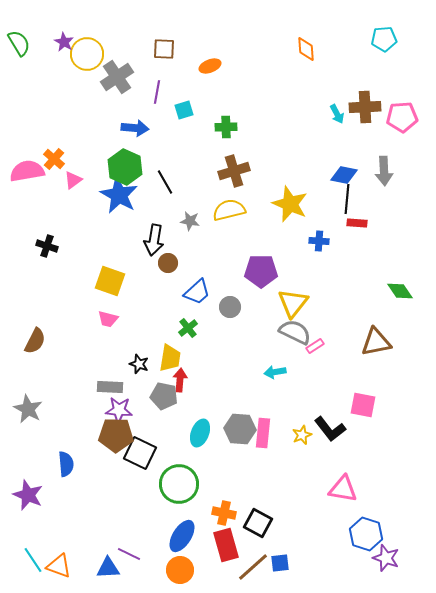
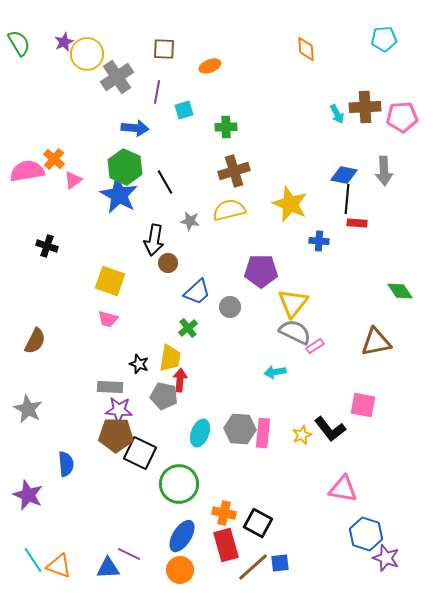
purple star at (64, 42): rotated 18 degrees clockwise
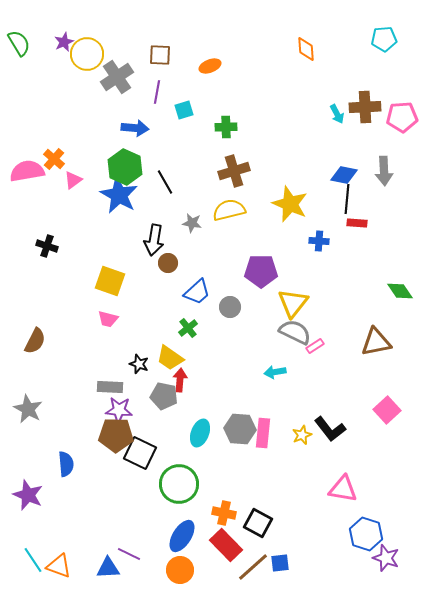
brown square at (164, 49): moved 4 px left, 6 px down
gray star at (190, 221): moved 2 px right, 2 px down
yellow trapezoid at (170, 358): rotated 116 degrees clockwise
pink square at (363, 405): moved 24 px right, 5 px down; rotated 36 degrees clockwise
red rectangle at (226, 545): rotated 28 degrees counterclockwise
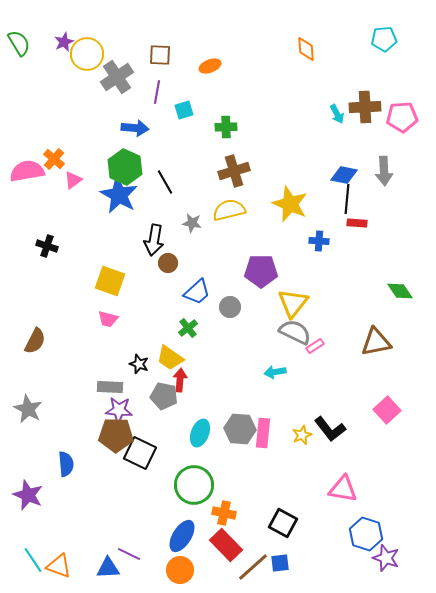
green circle at (179, 484): moved 15 px right, 1 px down
black square at (258, 523): moved 25 px right
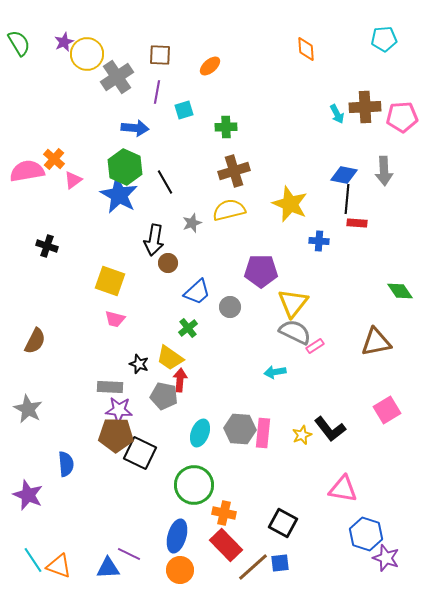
orange ellipse at (210, 66): rotated 20 degrees counterclockwise
gray star at (192, 223): rotated 30 degrees counterclockwise
pink trapezoid at (108, 319): moved 7 px right
pink square at (387, 410): rotated 12 degrees clockwise
blue ellipse at (182, 536): moved 5 px left; rotated 16 degrees counterclockwise
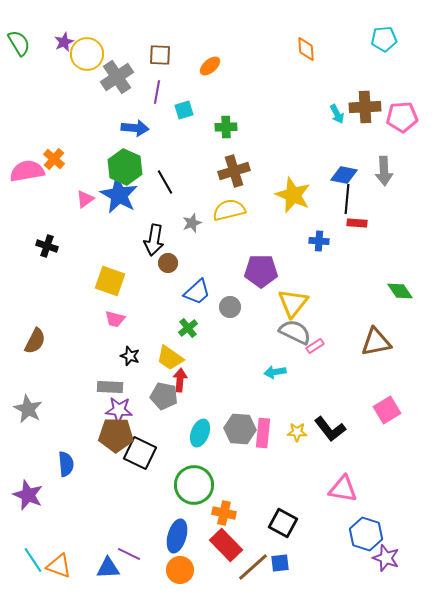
pink triangle at (73, 180): moved 12 px right, 19 px down
yellow star at (290, 204): moved 3 px right, 9 px up
black star at (139, 364): moved 9 px left, 8 px up
yellow star at (302, 435): moved 5 px left, 3 px up; rotated 24 degrees clockwise
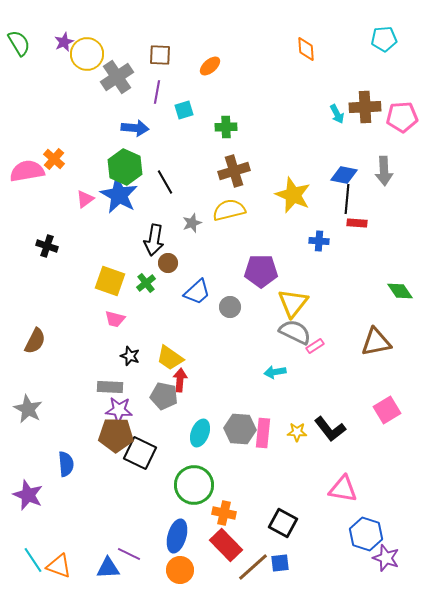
green cross at (188, 328): moved 42 px left, 45 px up
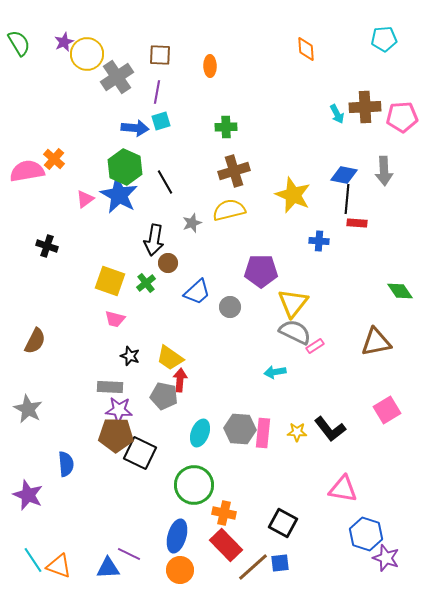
orange ellipse at (210, 66): rotated 50 degrees counterclockwise
cyan square at (184, 110): moved 23 px left, 11 px down
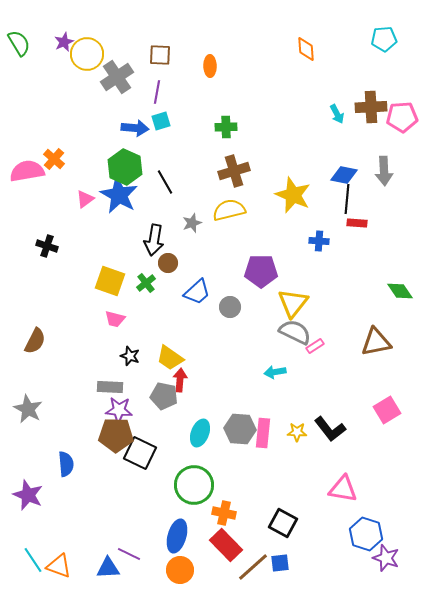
brown cross at (365, 107): moved 6 px right
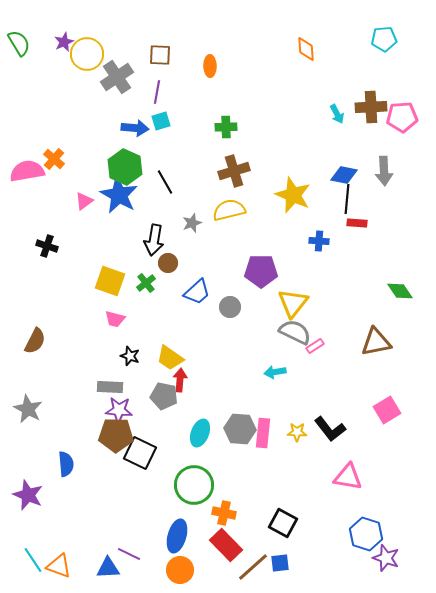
pink triangle at (85, 199): moved 1 px left, 2 px down
pink triangle at (343, 489): moved 5 px right, 12 px up
